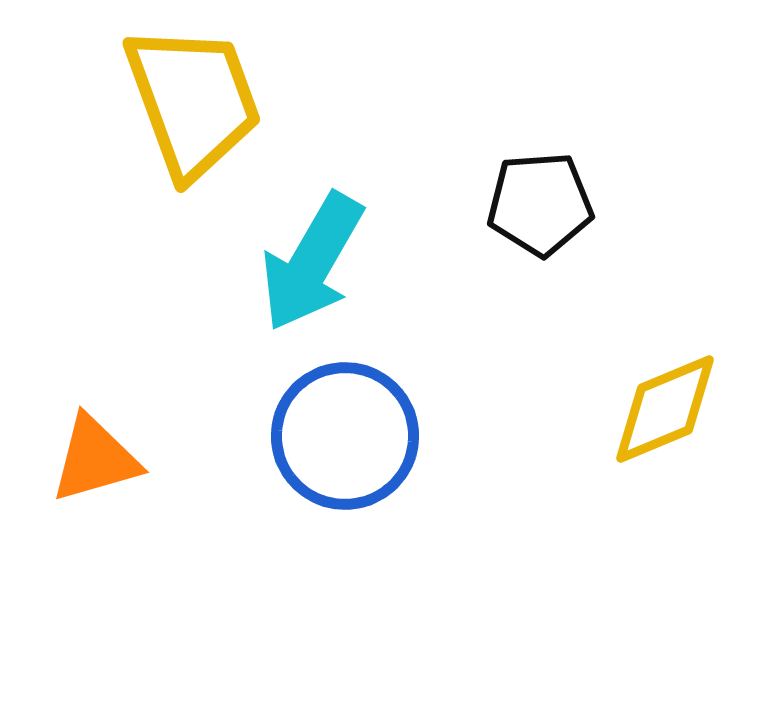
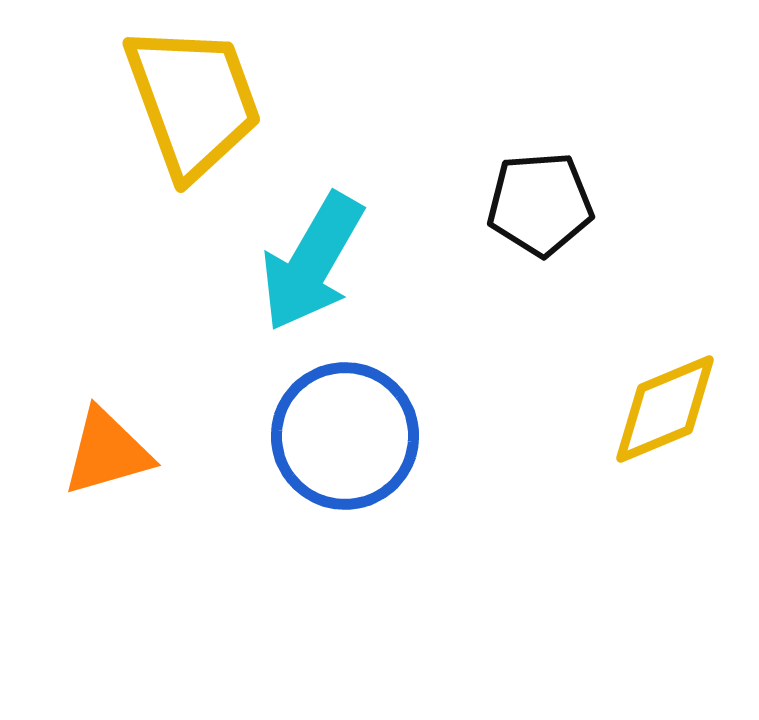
orange triangle: moved 12 px right, 7 px up
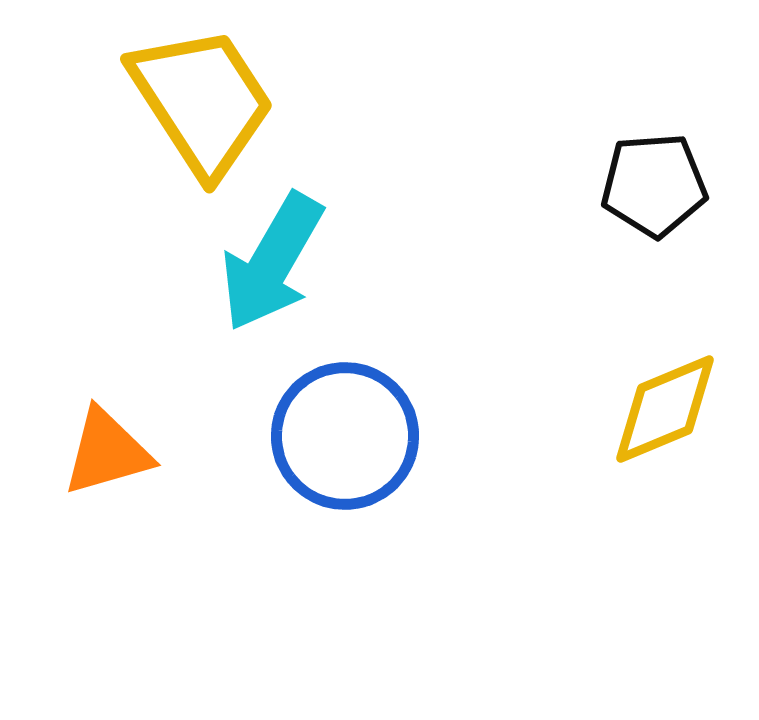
yellow trapezoid: moved 9 px right; rotated 13 degrees counterclockwise
black pentagon: moved 114 px right, 19 px up
cyan arrow: moved 40 px left
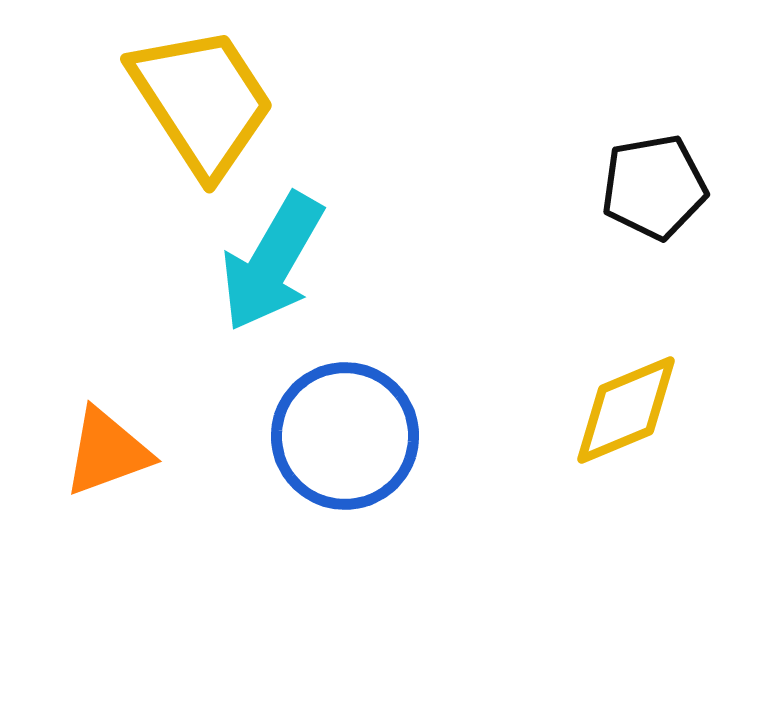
black pentagon: moved 2 px down; rotated 6 degrees counterclockwise
yellow diamond: moved 39 px left, 1 px down
orange triangle: rotated 4 degrees counterclockwise
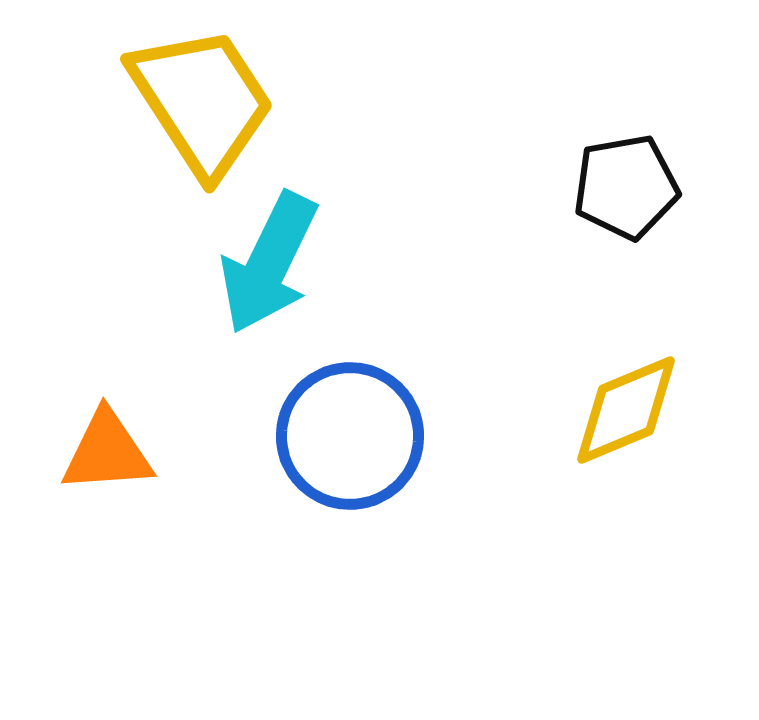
black pentagon: moved 28 px left
cyan arrow: moved 3 px left, 1 px down; rotated 4 degrees counterclockwise
blue circle: moved 5 px right
orange triangle: rotated 16 degrees clockwise
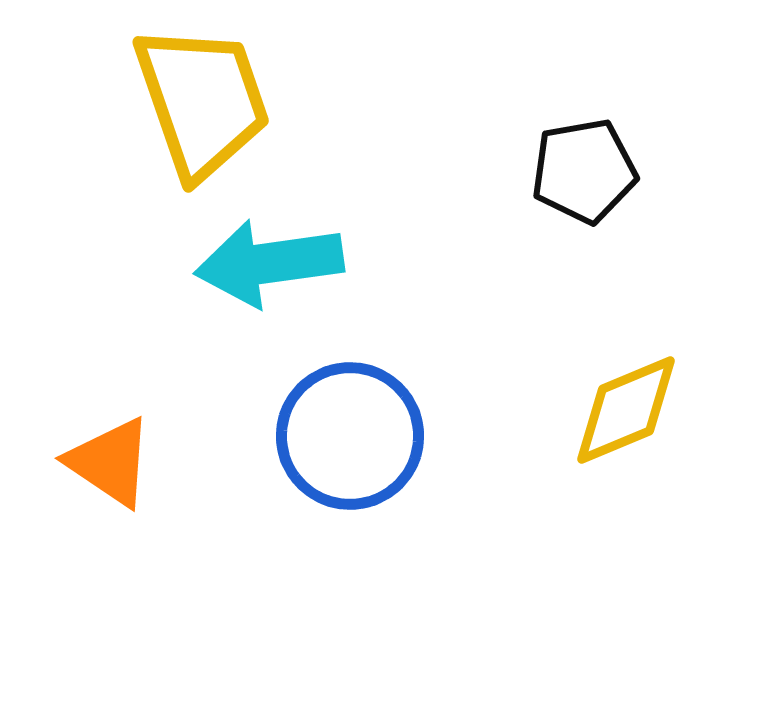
yellow trapezoid: rotated 14 degrees clockwise
black pentagon: moved 42 px left, 16 px up
cyan arrow: rotated 56 degrees clockwise
orange triangle: moved 3 px right, 10 px down; rotated 38 degrees clockwise
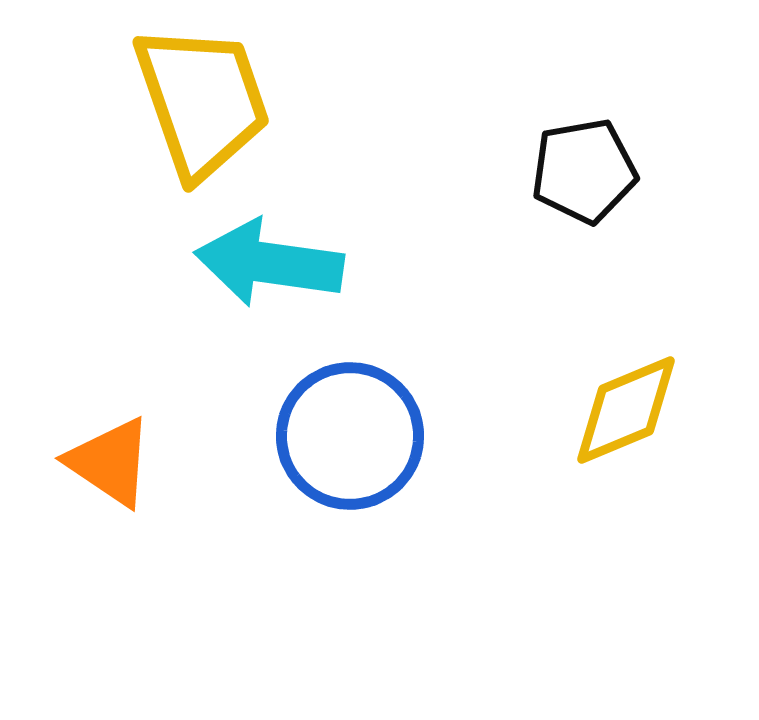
cyan arrow: rotated 16 degrees clockwise
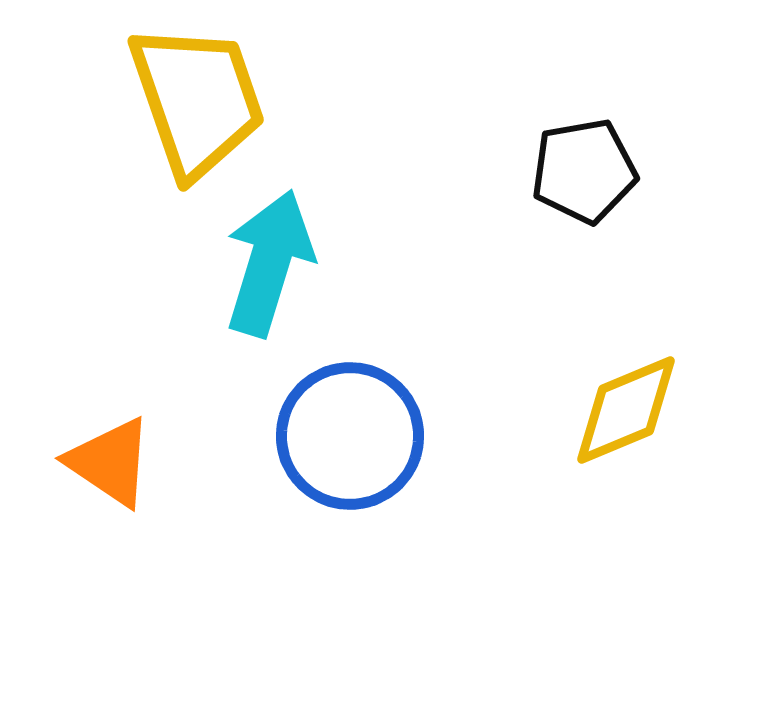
yellow trapezoid: moved 5 px left, 1 px up
cyan arrow: rotated 99 degrees clockwise
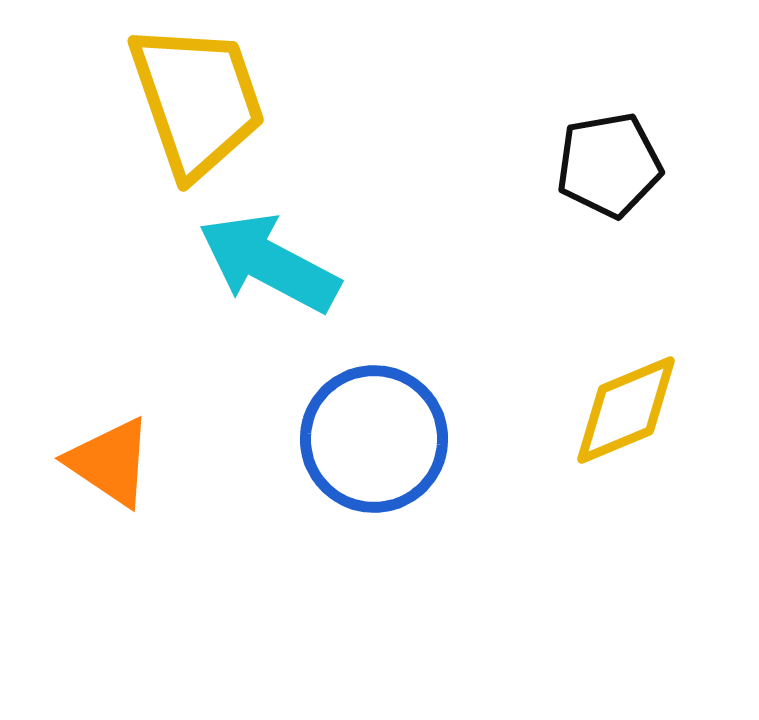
black pentagon: moved 25 px right, 6 px up
cyan arrow: rotated 79 degrees counterclockwise
blue circle: moved 24 px right, 3 px down
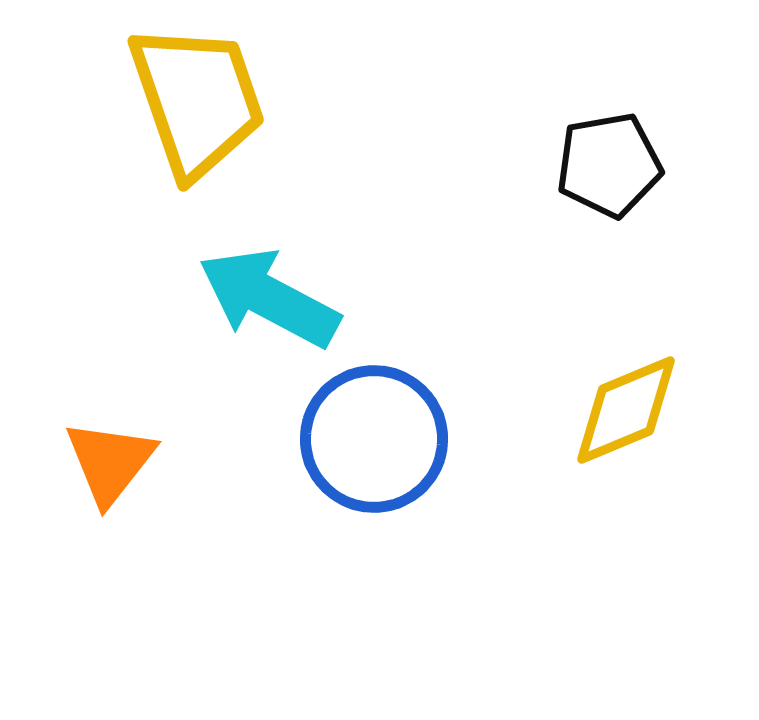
cyan arrow: moved 35 px down
orange triangle: rotated 34 degrees clockwise
